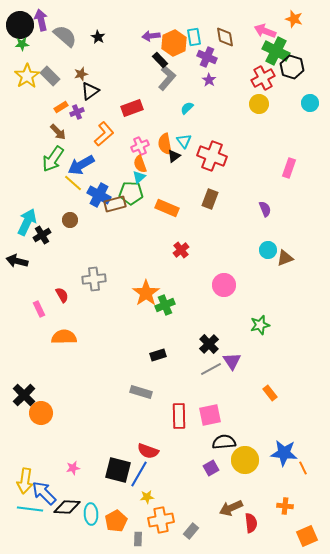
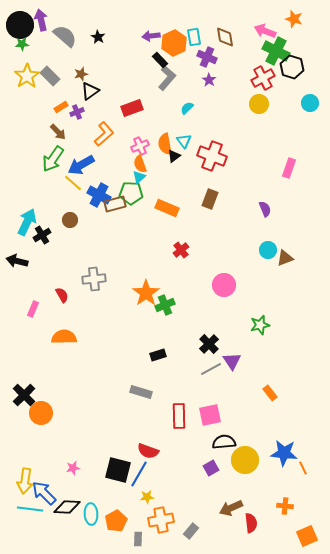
pink rectangle at (39, 309): moved 6 px left; rotated 49 degrees clockwise
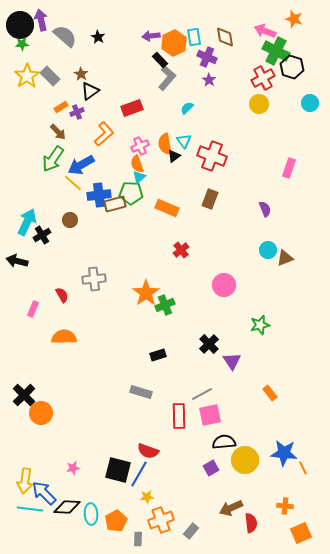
brown star at (81, 74): rotated 24 degrees counterclockwise
orange semicircle at (140, 164): moved 3 px left
blue cross at (99, 195): rotated 35 degrees counterclockwise
gray line at (211, 369): moved 9 px left, 25 px down
orange cross at (161, 520): rotated 10 degrees counterclockwise
orange square at (307, 536): moved 6 px left, 3 px up
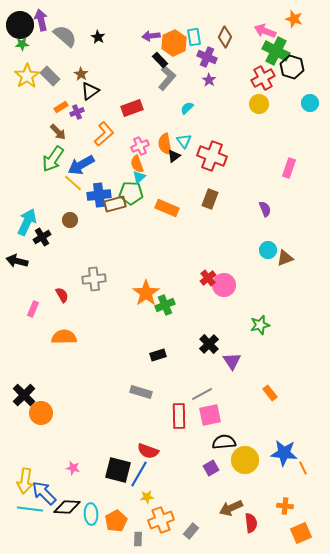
brown diamond at (225, 37): rotated 35 degrees clockwise
black cross at (42, 235): moved 2 px down
red cross at (181, 250): moved 27 px right, 28 px down
pink star at (73, 468): rotated 24 degrees clockwise
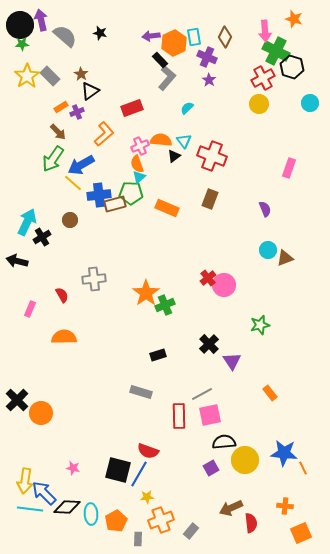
pink arrow at (265, 31): rotated 115 degrees counterclockwise
black star at (98, 37): moved 2 px right, 4 px up; rotated 16 degrees counterclockwise
orange semicircle at (165, 144): moved 4 px left, 4 px up; rotated 105 degrees clockwise
pink rectangle at (33, 309): moved 3 px left
black cross at (24, 395): moved 7 px left, 5 px down
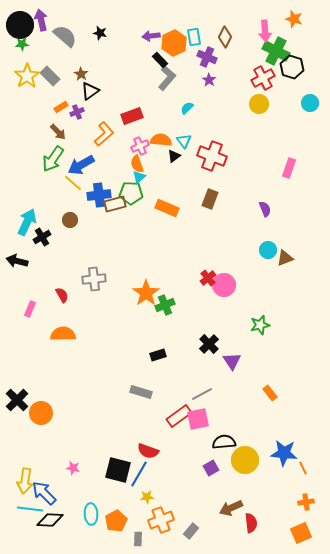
red rectangle at (132, 108): moved 8 px down
orange semicircle at (64, 337): moved 1 px left, 3 px up
pink square at (210, 415): moved 12 px left, 4 px down
red rectangle at (179, 416): rotated 55 degrees clockwise
orange cross at (285, 506): moved 21 px right, 4 px up; rotated 14 degrees counterclockwise
black diamond at (67, 507): moved 17 px left, 13 px down
